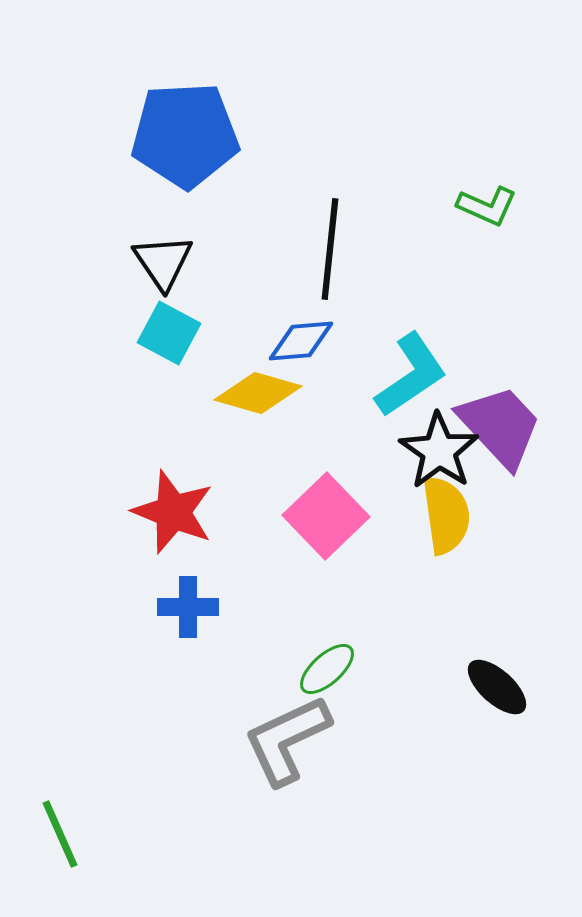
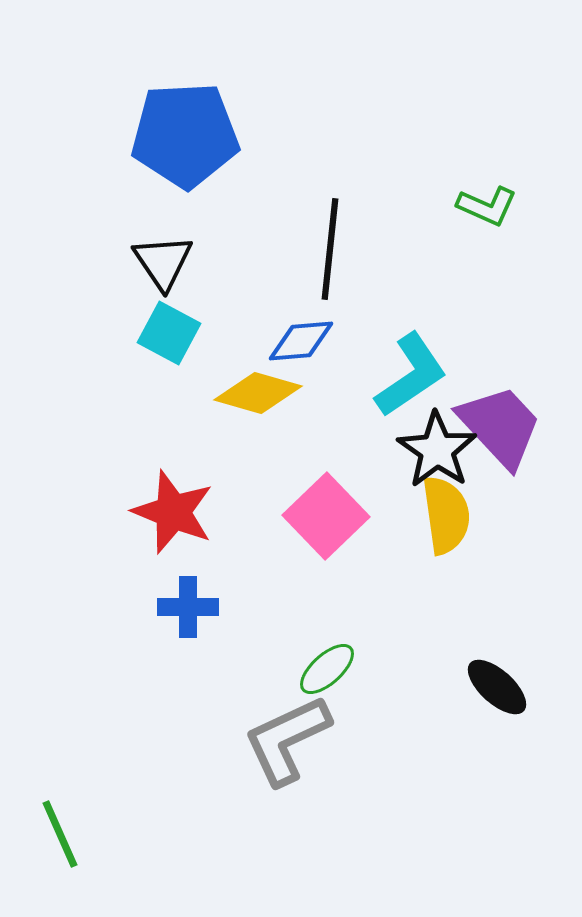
black star: moved 2 px left, 1 px up
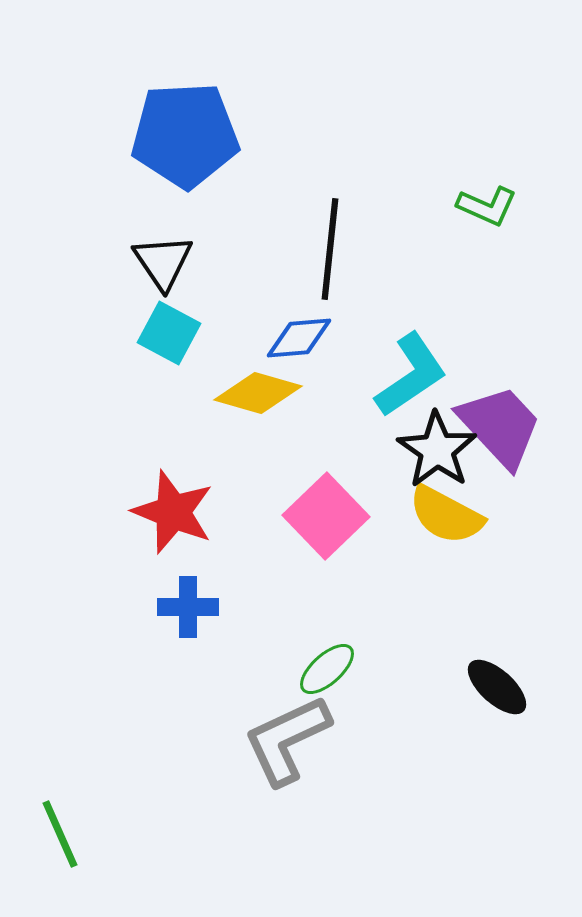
blue diamond: moved 2 px left, 3 px up
yellow semicircle: rotated 126 degrees clockwise
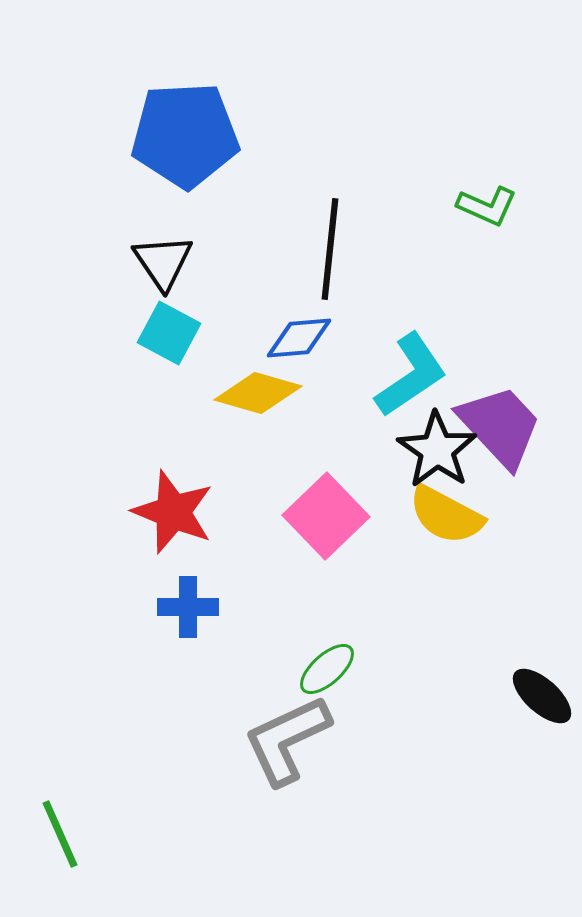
black ellipse: moved 45 px right, 9 px down
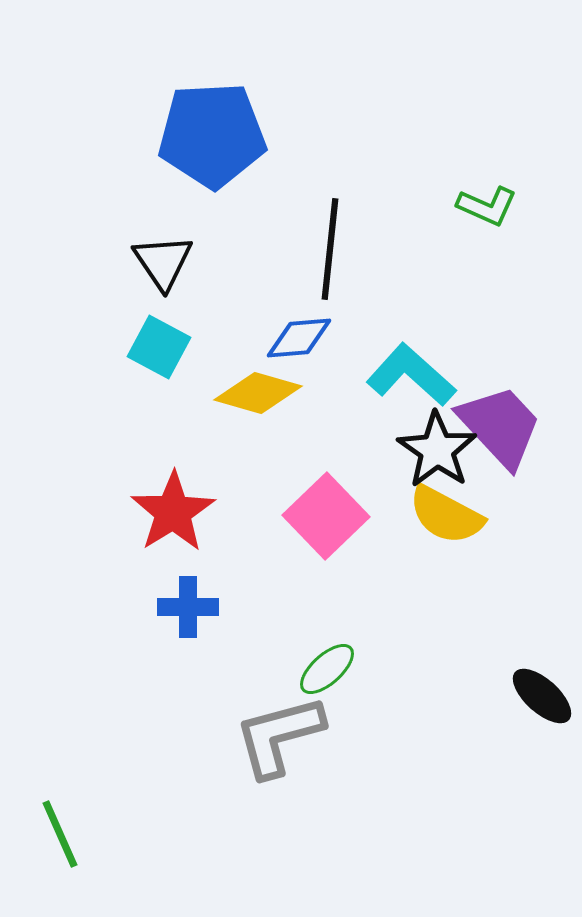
blue pentagon: moved 27 px right
cyan square: moved 10 px left, 14 px down
cyan L-shape: rotated 104 degrees counterclockwise
red star: rotated 18 degrees clockwise
gray L-shape: moved 8 px left, 4 px up; rotated 10 degrees clockwise
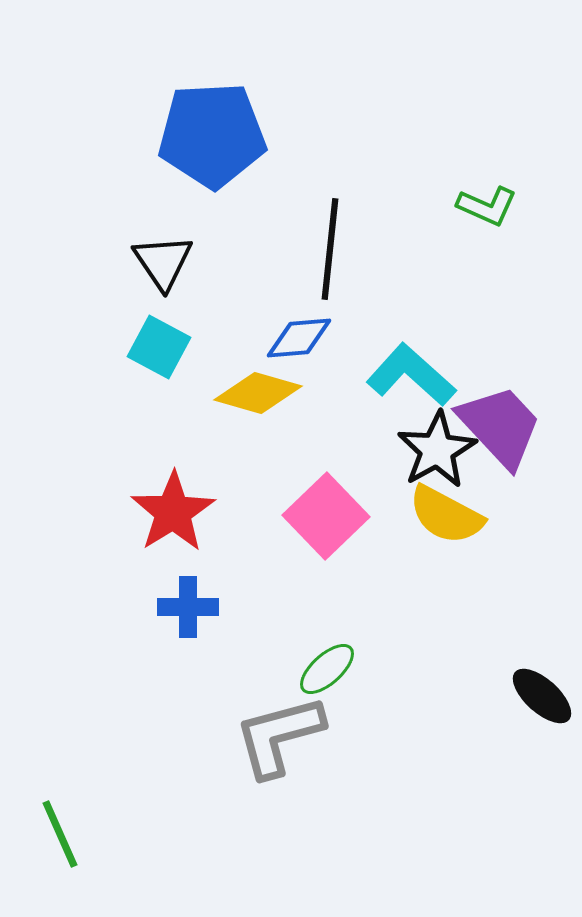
black star: rotated 8 degrees clockwise
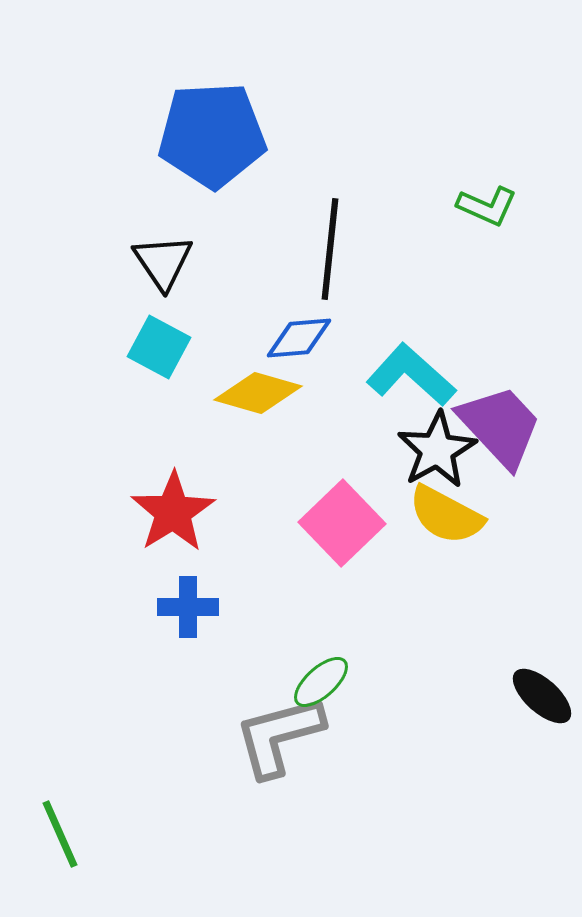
pink square: moved 16 px right, 7 px down
green ellipse: moved 6 px left, 13 px down
